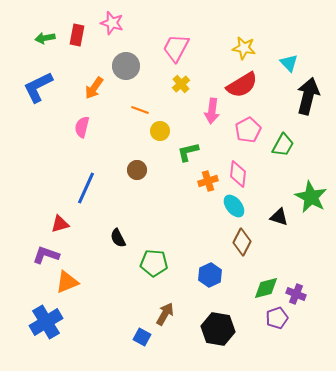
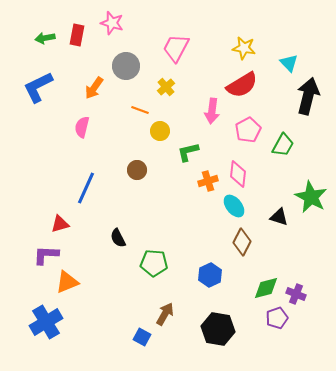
yellow cross: moved 15 px left, 3 px down
purple L-shape: rotated 16 degrees counterclockwise
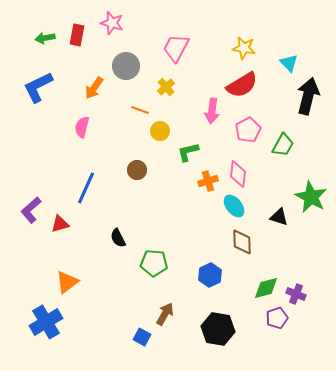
brown diamond: rotated 28 degrees counterclockwise
purple L-shape: moved 15 px left, 45 px up; rotated 44 degrees counterclockwise
orange triangle: rotated 15 degrees counterclockwise
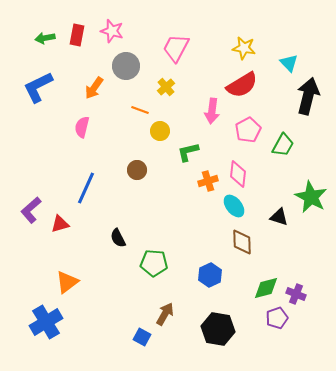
pink star: moved 8 px down
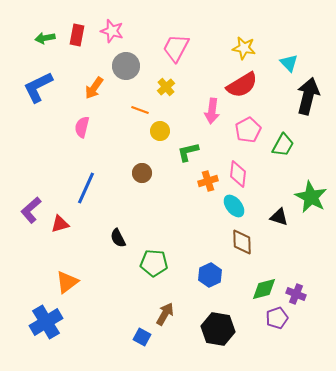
brown circle: moved 5 px right, 3 px down
green diamond: moved 2 px left, 1 px down
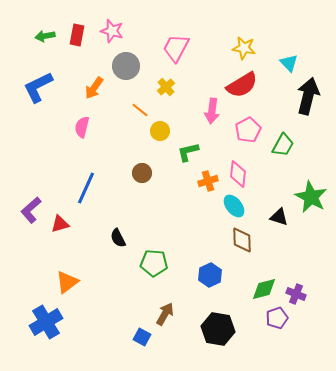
green arrow: moved 2 px up
orange line: rotated 18 degrees clockwise
brown diamond: moved 2 px up
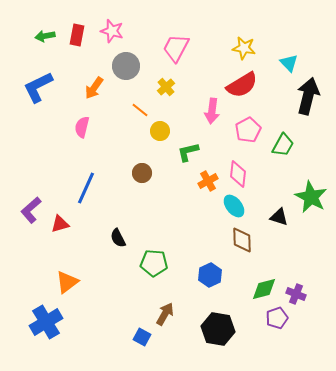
orange cross: rotated 12 degrees counterclockwise
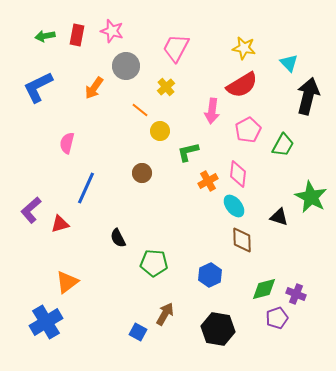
pink semicircle: moved 15 px left, 16 px down
blue square: moved 4 px left, 5 px up
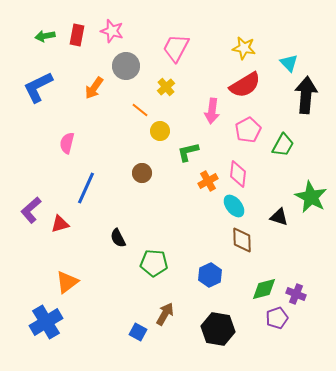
red semicircle: moved 3 px right
black arrow: moved 2 px left, 1 px up; rotated 9 degrees counterclockwise
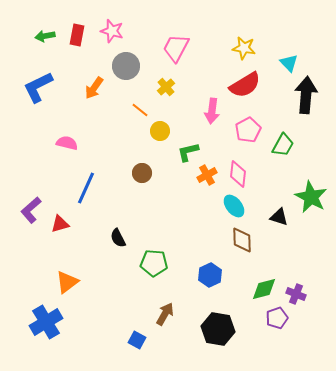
pink semicircle: rotated 90 degrees clockwise
orange cross: moved 1 px left, 6 px up
blue square: moved 1 px left, 8 px down
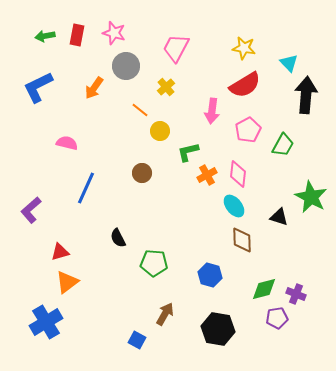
pink star: moved 2 px right, 2 px down
red triangle: moved 28 px down
blue hexagon: rotated 20 degrees counterclockwise
purple pentagon: rotated 10 degrees clockwise
